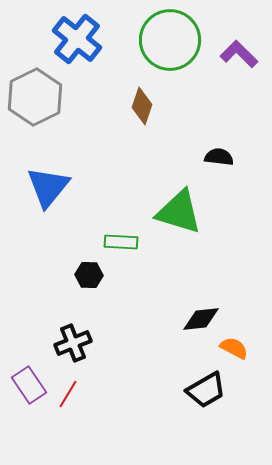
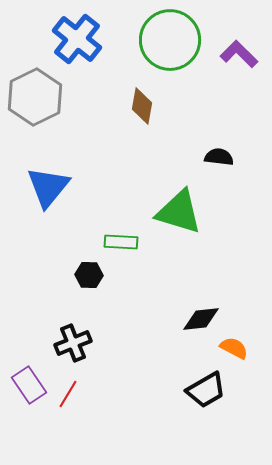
brown diamond: rotated 9 degrees counterclockwise
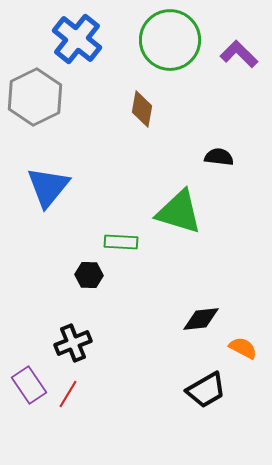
brown diamond: moved 3 px down
orange semicircle: moved 9 px right
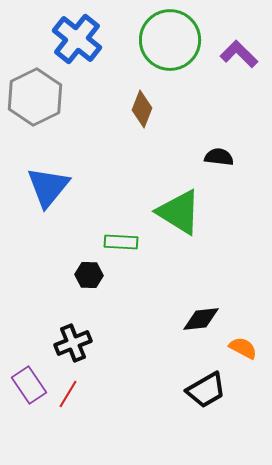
brown diamond: rotated 12 degrees clockwise
green triangle: rotated 15 degrees clockwise
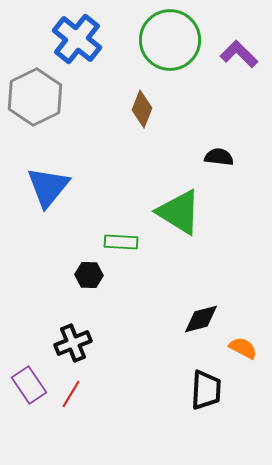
black diamond: rotated 9 degrees counterclockwise
black trapezoid: rotated 57 degrees counterclockwise
red line: moved 3 px right
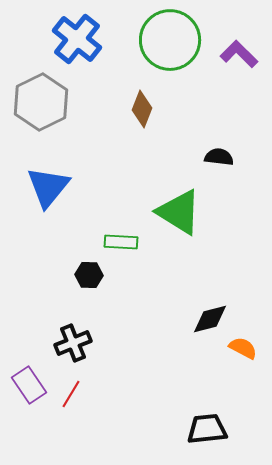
gray hexagon: moved 6 px right, 5 px down
black diamond: moved 9 px right
black trapezoid: moved 1 px right, 39 px down; rotated 99 degrees counterclockwise
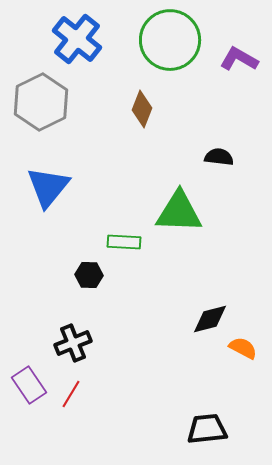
purple L-shape: moved 5 px down; rotated 15 degrees counterclockwise
green triangle: rotated 30 degrees counterclockwise
green rectangle: moved 3 px right
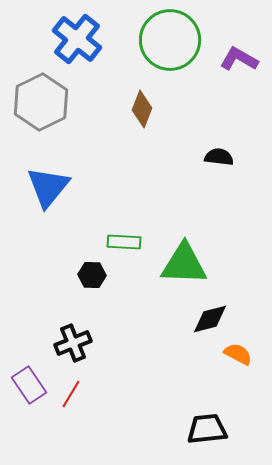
green triangle: moved 5 px right, 52 px down
black hexagon: moved 3 px right
orange semicircle: moved 5 px left, 6 px down
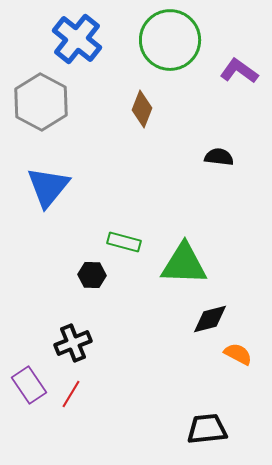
purple L-shape: moved 12 px down; rotated 6 degrees clockwise
gray hexagon: rotated 6 degrees counterclockwise
green rectangle: rotated 12 degrees clockwise
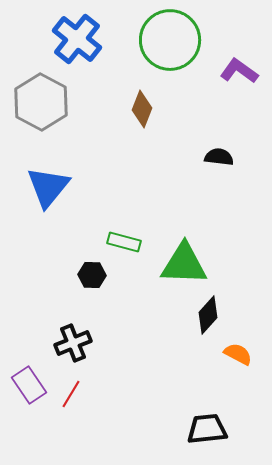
black diamond: moved 2 px left, 4 px up; rotated 33 degrees counterclockwise
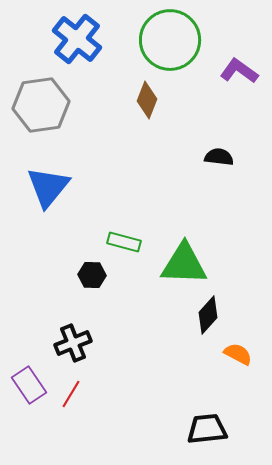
gray hexagon: moved 3 px down; rotated 24 degrees clockwise
brown diamond: moved 5 px right, 9 px up
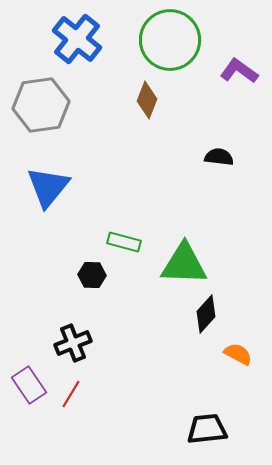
black diamond: moved 2 px left, 1 px up
